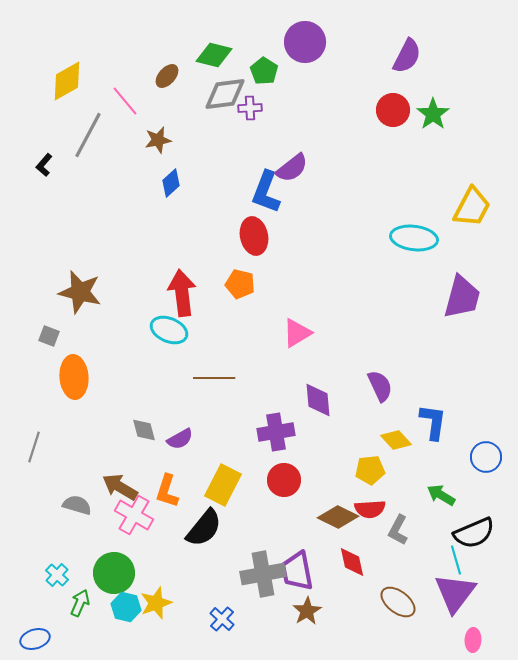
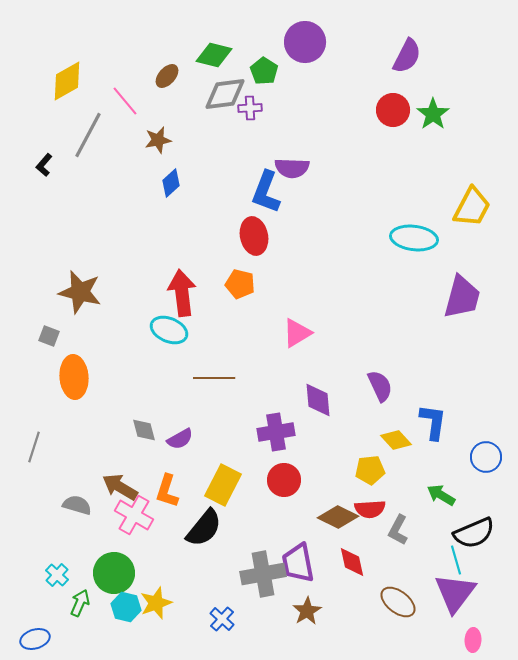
purple semicircle at (292, 168): rotated 40 degrees clockwise
purple trapezoid at (297, 571): moved 1 px right, 8 px up
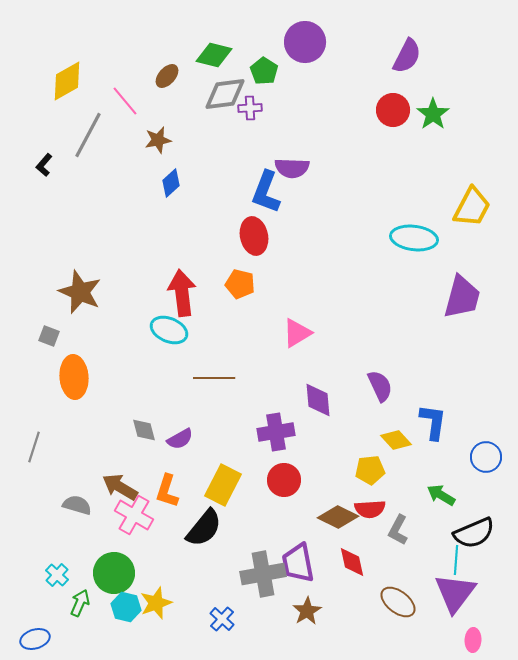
brown star at (80, 292): rotated 9 degrees clockwise
cyan line at (456, 560): rotated 20 degrees clockwise
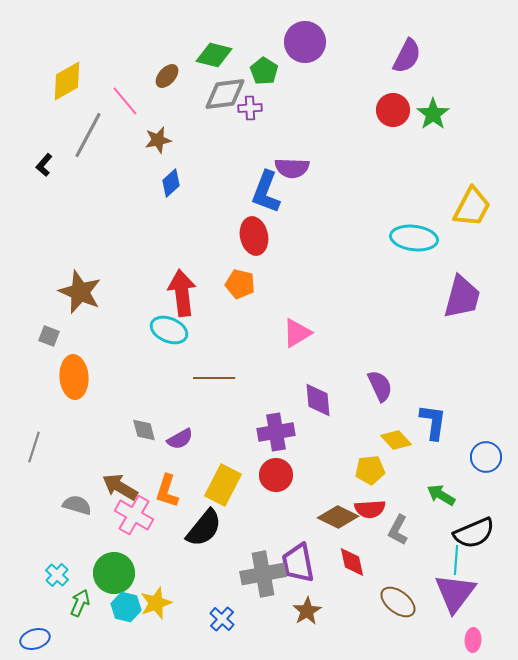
red circle at (284, 480): moved 8 px left, 5 px up
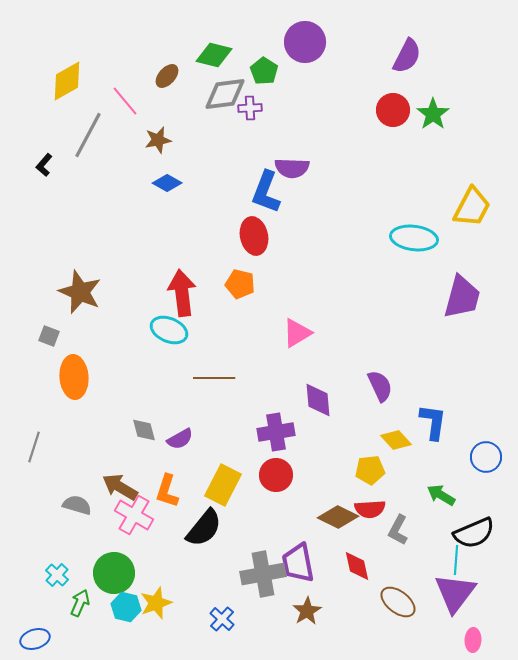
blue diamond at (171, 183): moved 4 px left; rotated 72 degrees clockwise
red diamond at (352, 562): moved 5 px right, 4 px down
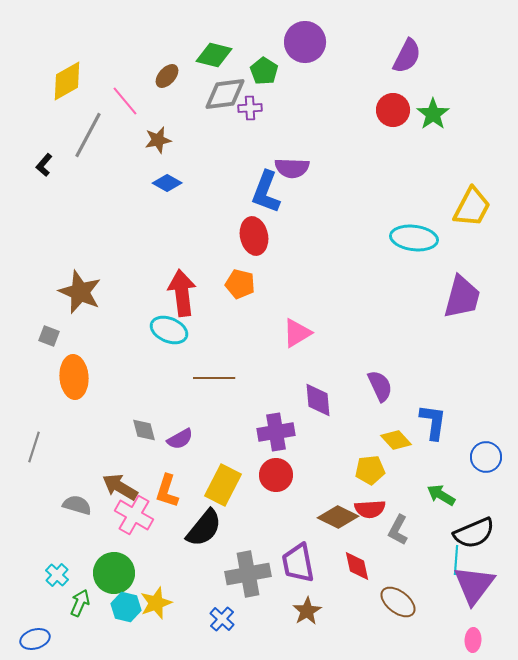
gray cross at (263, 574): moved 15 px left
purple triangle at (455, 593): moved 19 px right, 8 px up
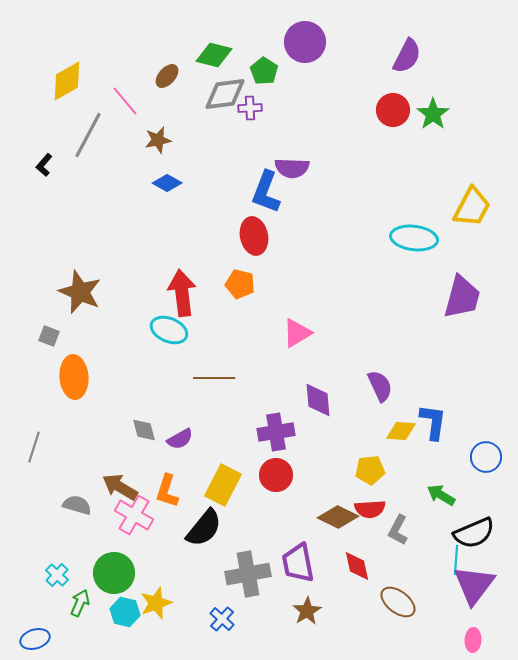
yellow diamond at (396, 440): moved 5 px right, 9 px up; rotated 44 degrees counterclockwise
cyan hexagon at (126, 607): moved 1 px left, 5 px down
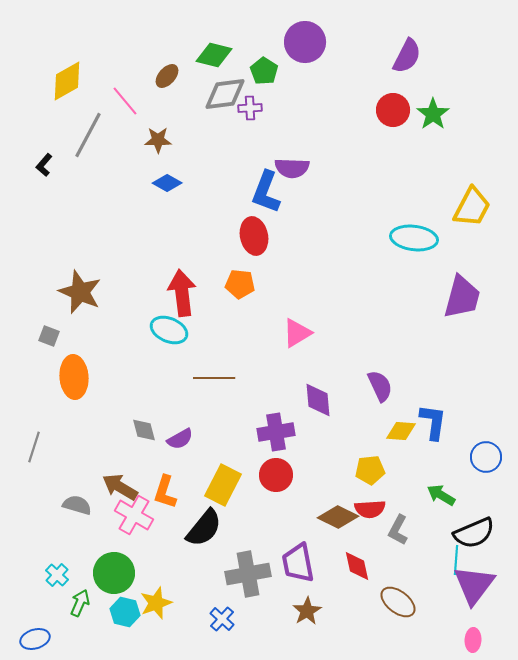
brown star at (158, 140): rotated 12 degrees clockwise
orange pentagon at (240, 284): rotated 8 degrees counterclockwise
orange L-shape at (167, 491): moved 2 px left, 1 px down
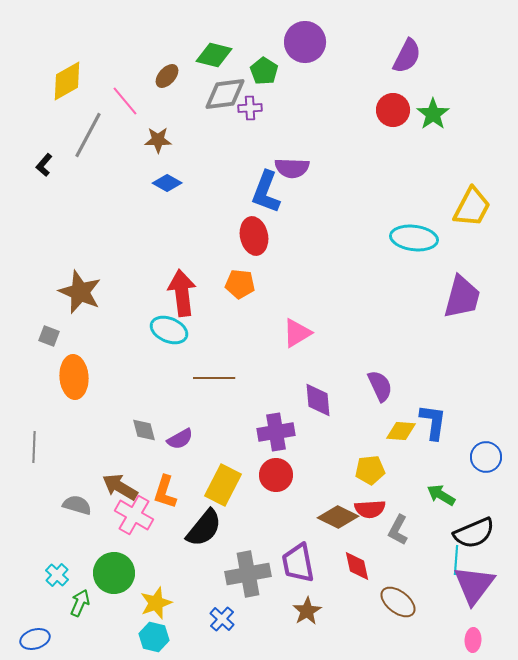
gray line at (34, 447): rotated 16 degrees counterclockwise
cyan hexagon at (125, 612): moved 29 px right, 25 px down
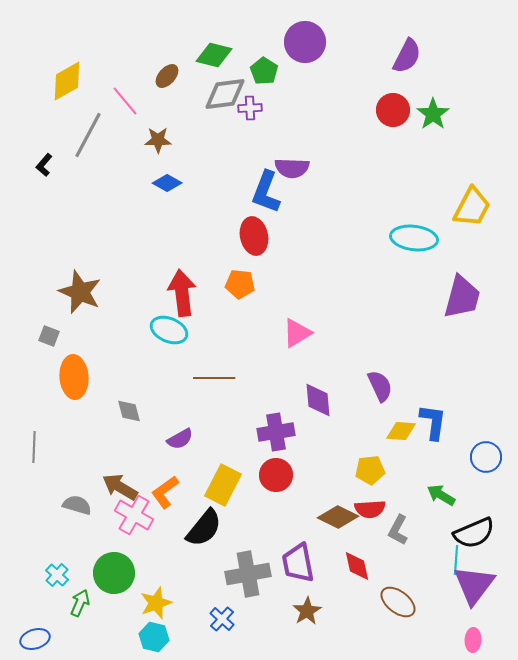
gray diamond at (144, 430): moved 15 px left, 19 px up
orange L-shape at (165, 492): rotated 36 degrees clockwise
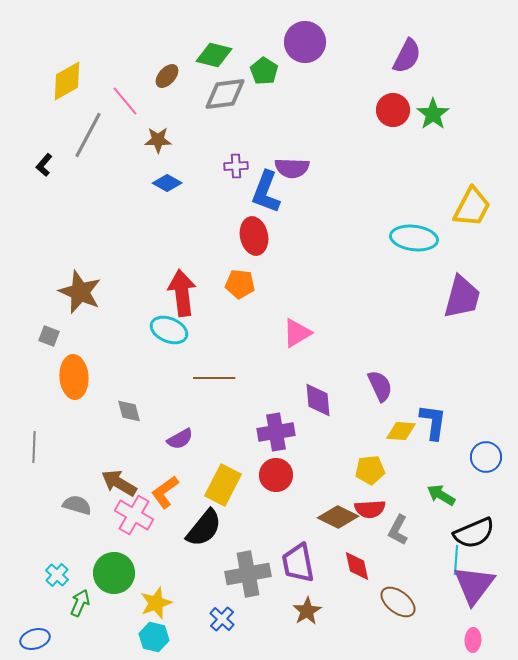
purple cross at (250, 108): moved 14 px left, 58 px down
brown arrow at (120, 487): moved 1 px left, 4 px up
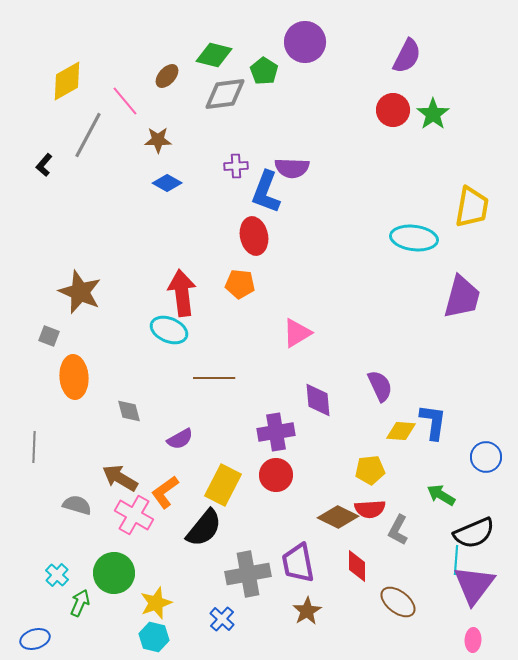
yellow trapezoid at (472, 207): rotated 18 degrees counterclockwise
brown arrow at (119, 483): moved 1 px right, 5 px up
red diamond at (357, 566): rotated 12 degrees clockwise
